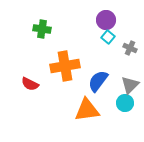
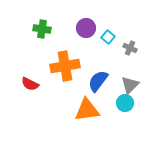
purple circle: moved 20 px left, 8 px down
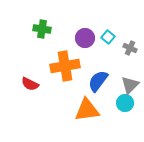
purple circle: moved 1 px left, 10 px down
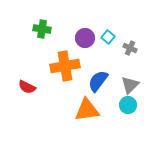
red semicircle: moved 3 px left, 3 px down
cyan circle: moved 3 px right, 2 px down
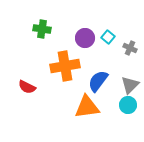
orange triangle: moved 3 px up
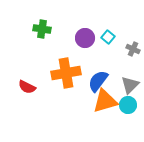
gray cross: moved 3 px right, 1 px down
orange cross: moved 1 px right, 7 px down
orange triangle: moved 18 px right, 6 px up; rotated 8 degrees counterclockwise
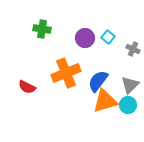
orange cross: rotated 12 degrees counterclockwise
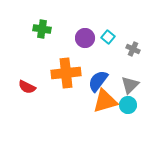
orange cross: rotated 16 degrees clockwise
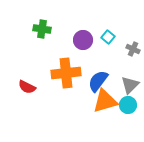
purple circle: moved 2 px left, 2 px down
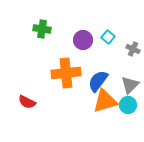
red semicircle: moved 15 px down
